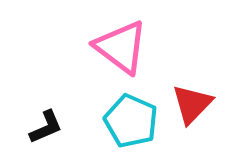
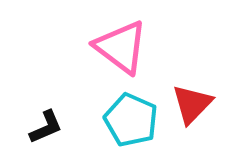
cyan pentagon: moved 1 px up
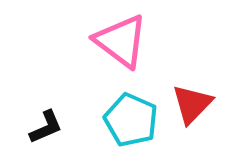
pink triangle: moved 6 px up
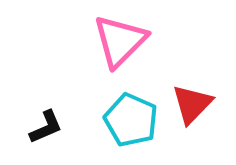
pink triangle: moved 1 px left; rotated 38 degrees clockwise
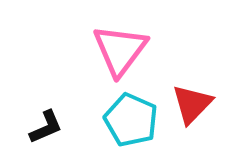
pink triangle: moved 9 px down; rotated 8 degrees counterclockwise
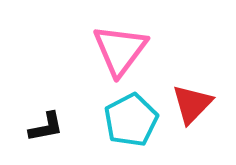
cyan pentagon: rotated 20 degrees clockwise
black L-shape: rotated 12 degrees clockwise
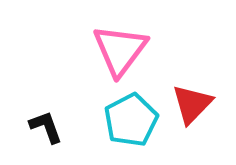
black L-shape: rotated 99 degrees counterclockwise
